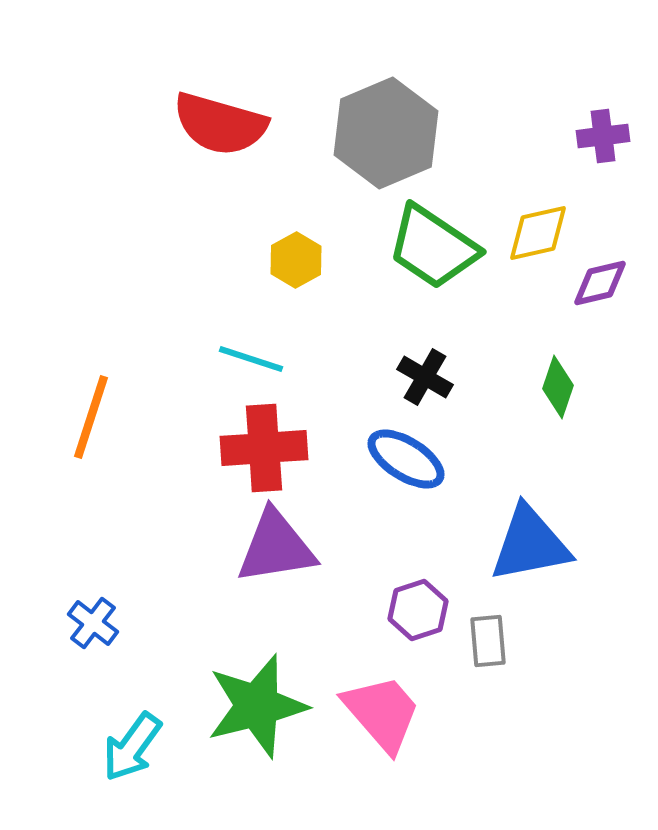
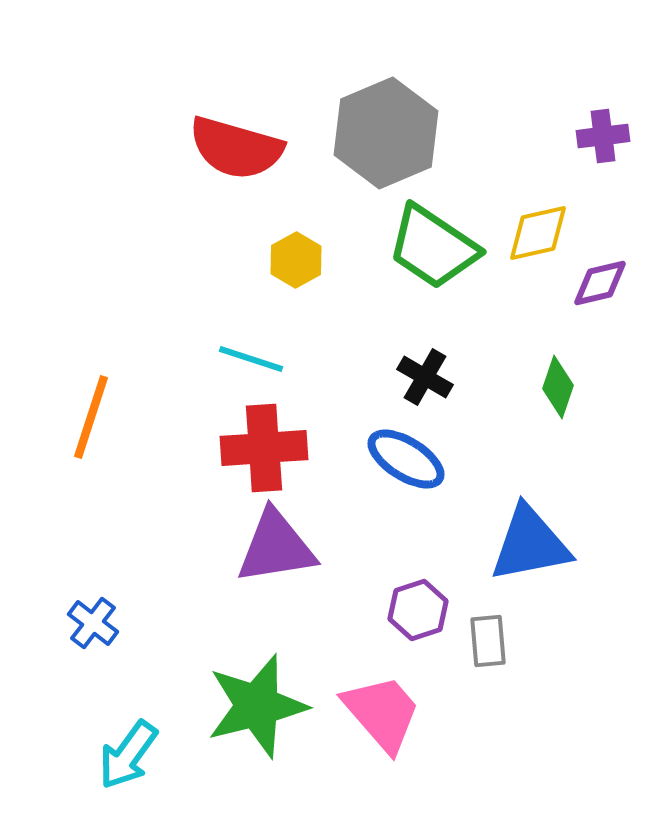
red semicircle: moved 16 px right, 24 px down
cyan arrow: moved 4 px left, 8 px down
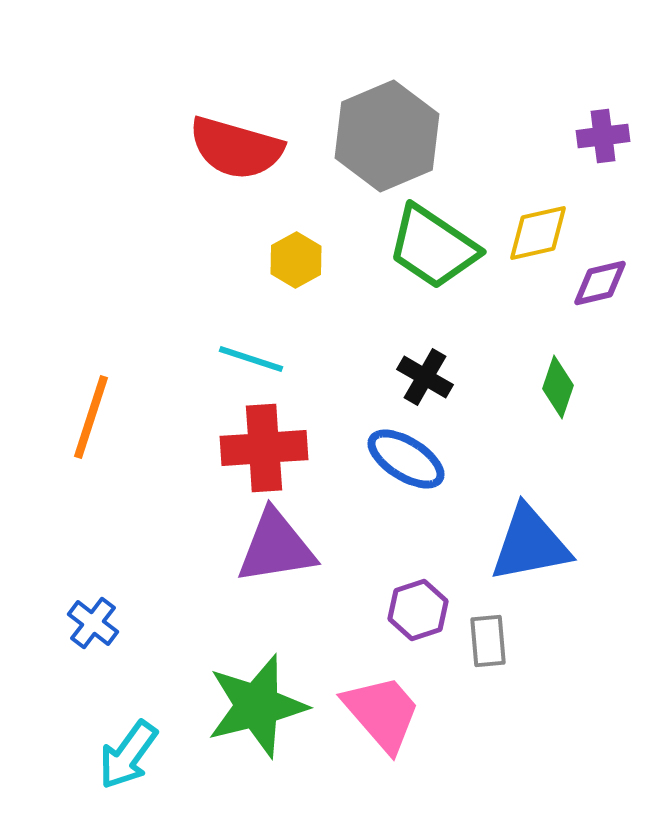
gray hexagon: moved 1 px right, 3 px down
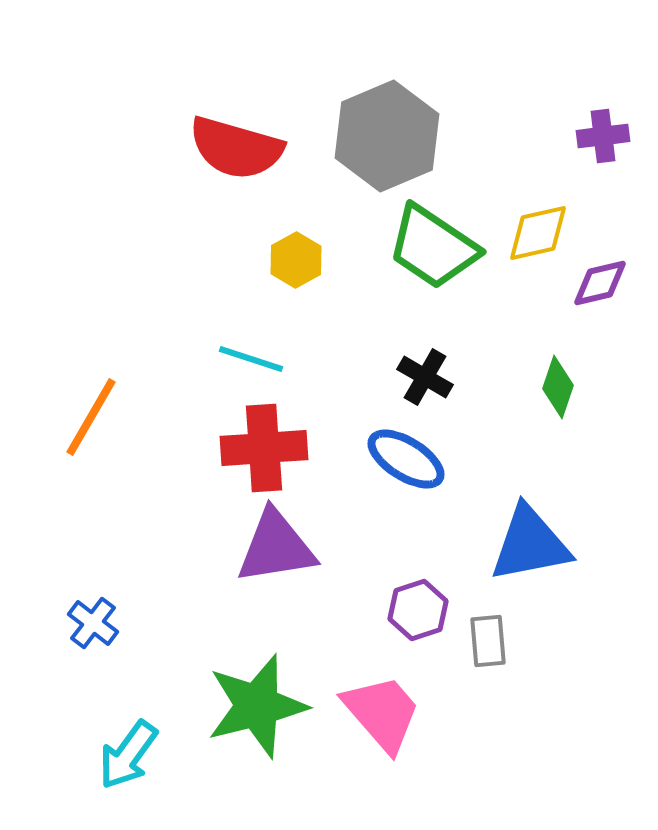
orange line: rotated 12 degrees clockwise
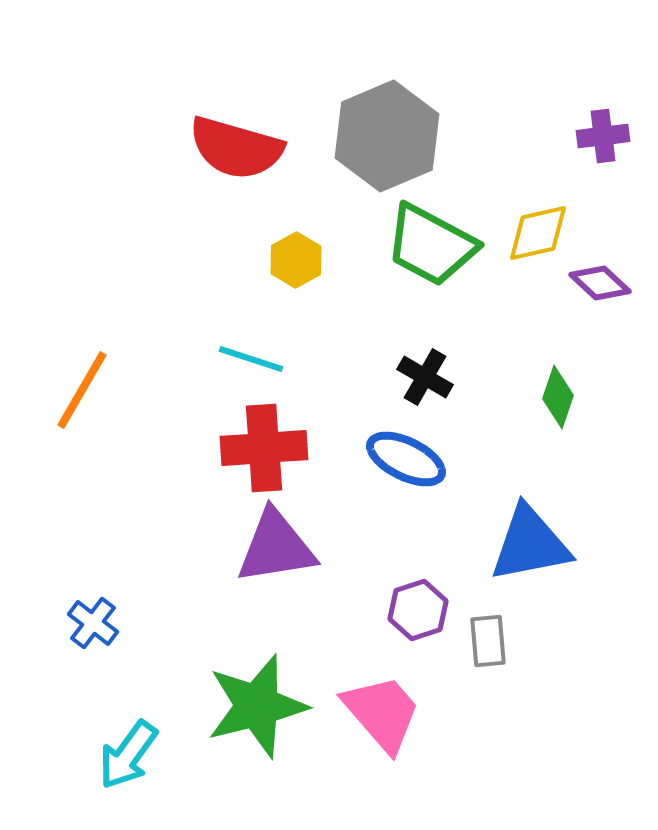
green trapezoid: moved 2 px left, 2 px up; rotated 6 degrees counterclockwise
purple diamond: rotated 56 degrees clockwise
green diamond: moved 10 px down
orange line: moved 9 px left, 27 px up
blue ellipse: rotated 6 degrees counterclockwise
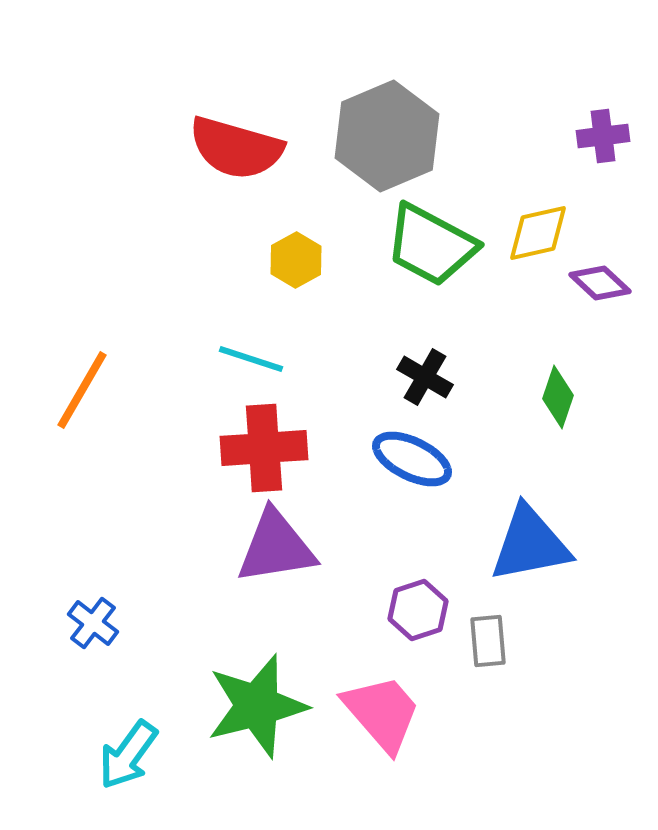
blue ellipse: moved 6 px right
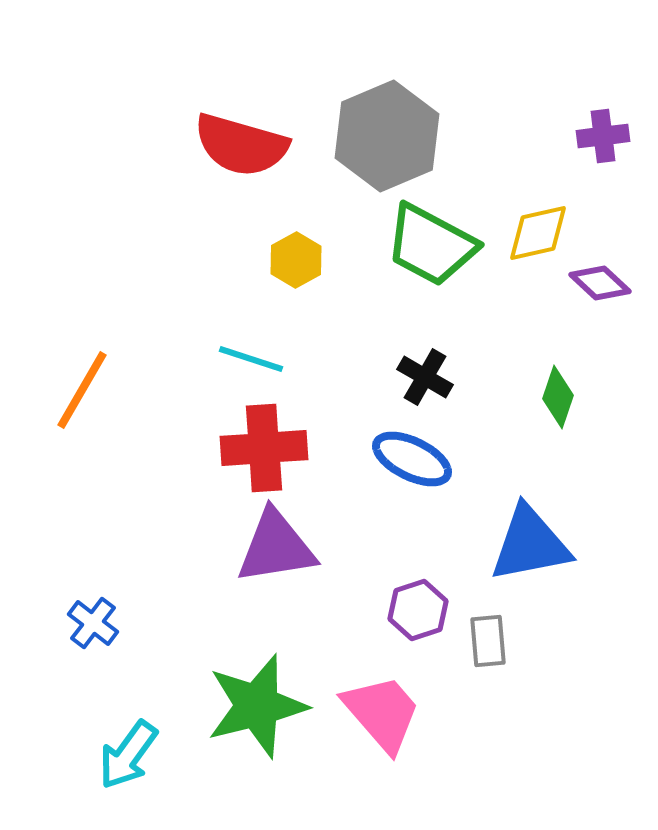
red semicircle: moved 5 px right, 3 px up
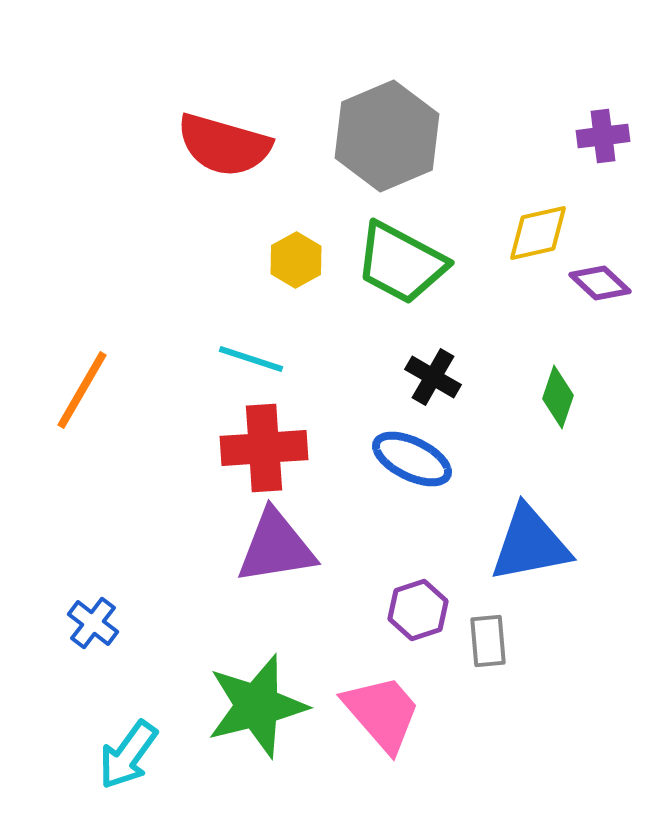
red semicircle: moved 17 px left
green trapezoid: moved 30 px left, 18 px down
black cross: moved 8 px right
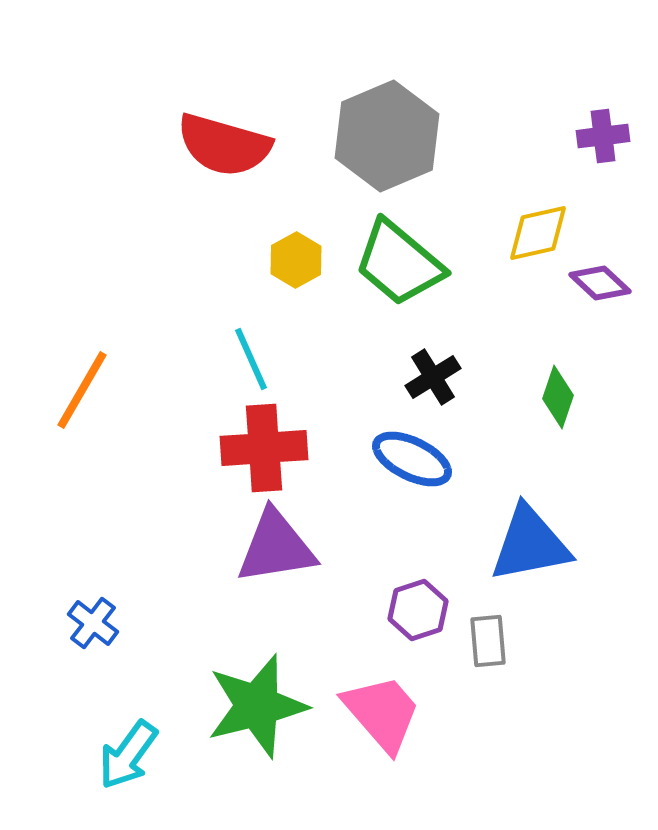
green trapezoid: moved 2 px left; rotated 12 degrees clockwise
cyan line: rotated 48 degrees clockwise
black cross: rotated 28 degrees clockwise
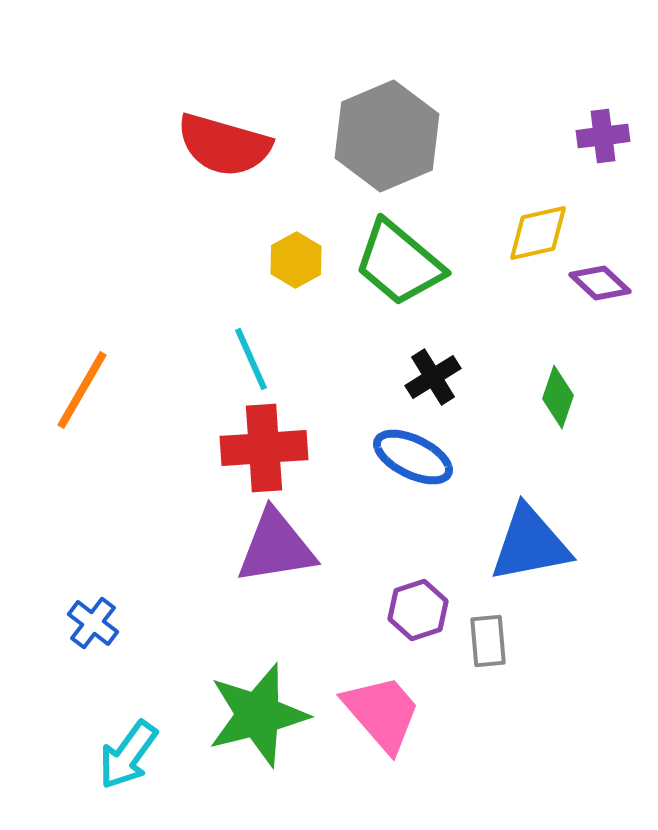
blue ellipse: moved 1 px right, 2 px up
green star: moved 1 px right, 9 px down
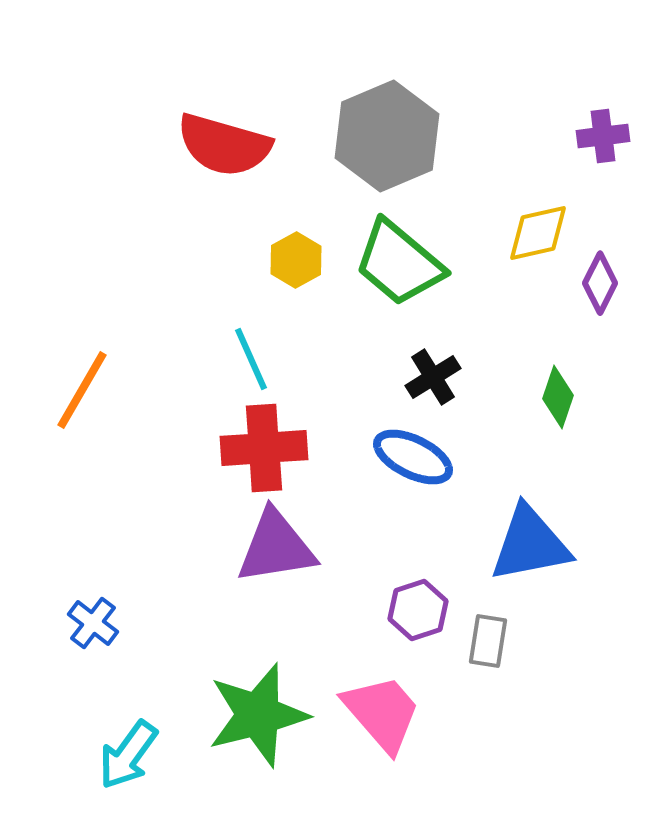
purple diamond: rotated 74 degrees clockwise
gray rectangle: rotated 14 degrees clockwise
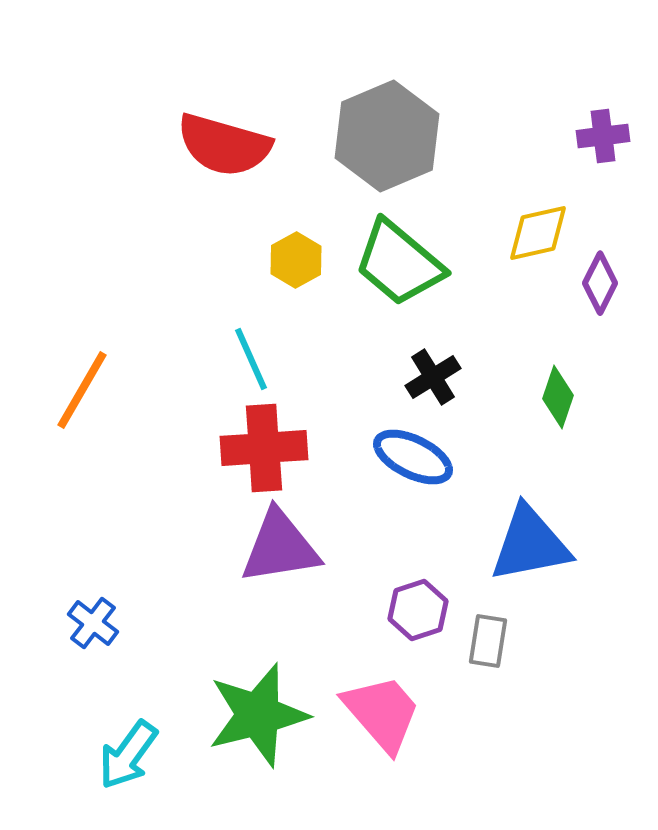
purple triangle: moved 4 px right
